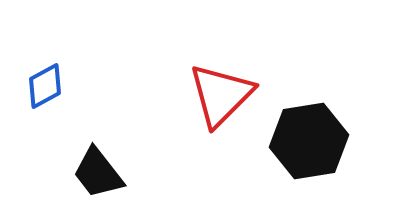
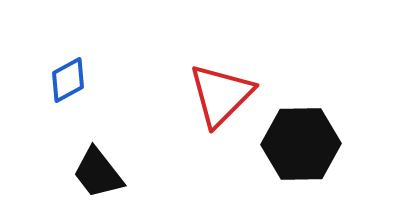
blue diamond: moved 23 px right, 6 px up
black hexagon: moved 8 px left, 3 px down; rotated 8 degrees clockwise
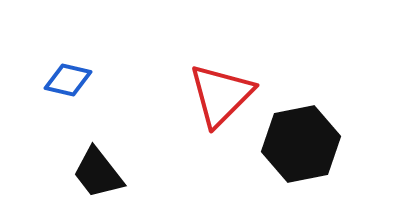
blue diamond: rotated 42 degrees clockwise
black hexagon: rotated 10 degrees counterclockwise
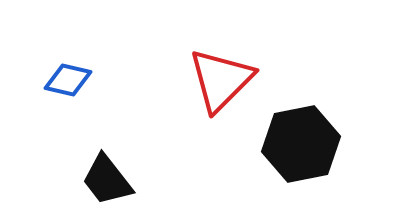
red triangle: moved 15 px up
black trapezoid: moved 9 px right, 7 px down
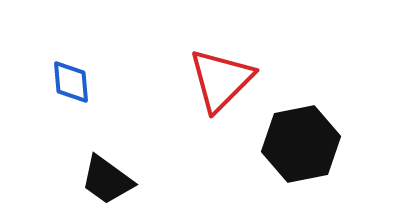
blue diamond: moved 3 px right, 2 px down; rotated 72 degrees clockwise
black trapezoid: rotated 16 degrees counterclockwise
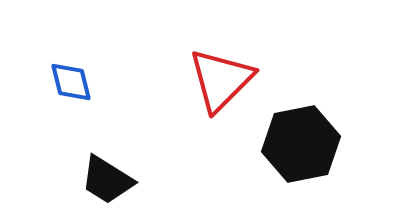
blue diamond: rotated 9 degrees counterclockwise
black trapezoid: rotated 4 degrees counterclockwise
